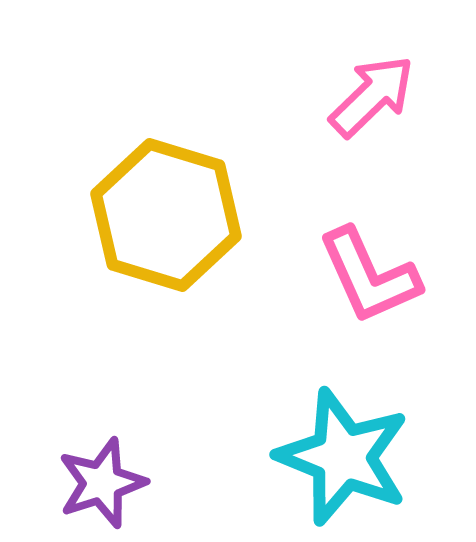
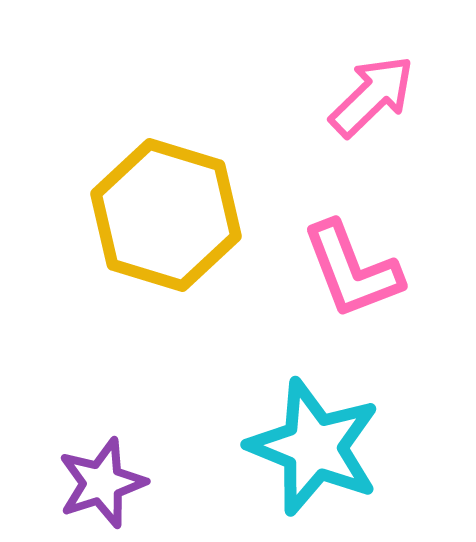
pink L-shape: moved 17 px left, 6 px up; rotated 3 degrees clockwise
cyan star: moved 29 px left, 10 px up
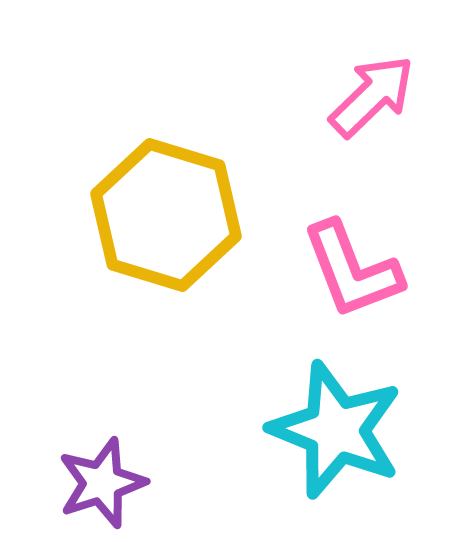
cyan star: moved 22 px right, 17 px up
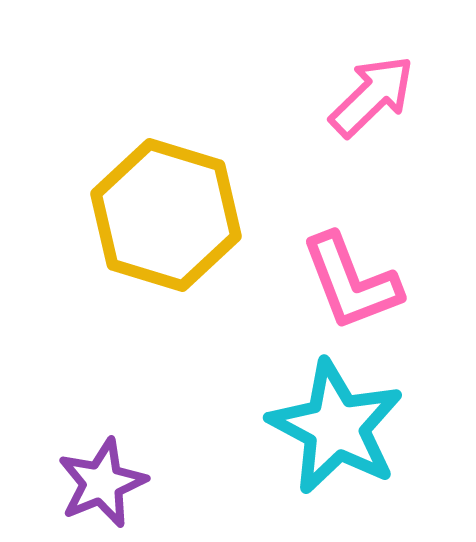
pink L-shape: moved 1 px left, 12 px down
cyan star: moved 3 px up; rotated 6 degrees clockwise
purple star: rotated 4 degrees counterclockwise
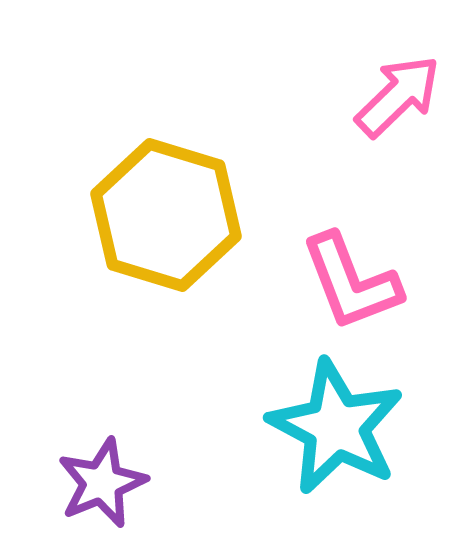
pink arrow: moved 26 px right
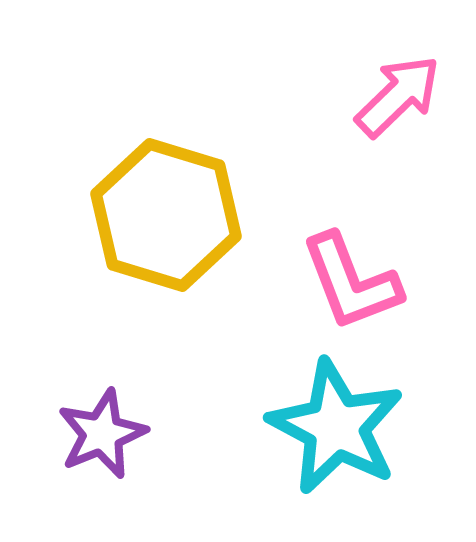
purple star: moved 49 px up
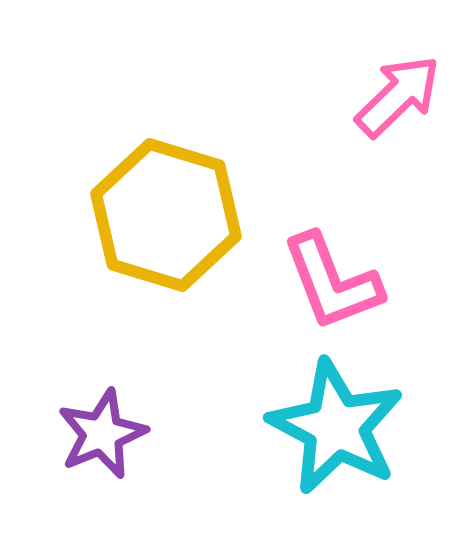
pink L-shape: moved 19 px left
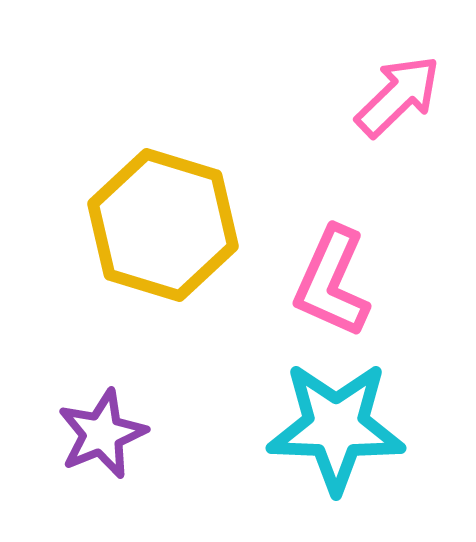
yellow hexagon: moved 3 px left, 10 px down
pink L-shape: rotated 45 degrees clockwise
cyan star: rotated 26 degrees counterclockwise
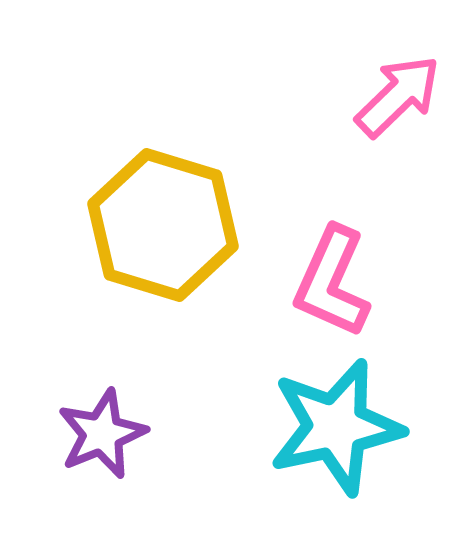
cyan star: rotated 14 degrees counterclockwise
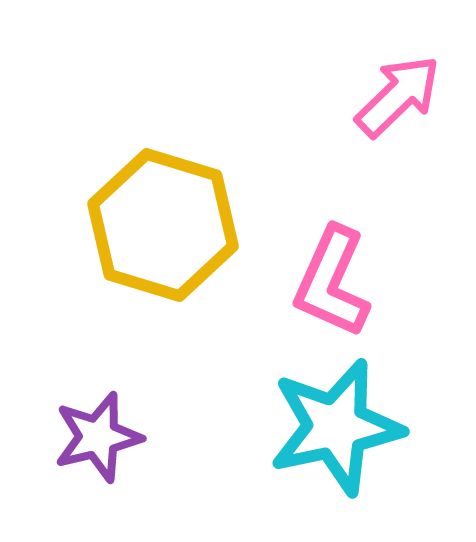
purple star: moved 4 px left, 3 px down; rotated 8 degrees clockwise
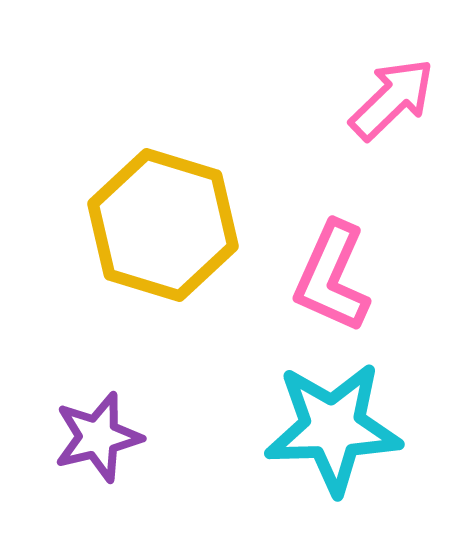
pink arrow: moved 6 px left, 3 px down
pink L-shape: moved 5 px up
cyan star: moved 3 px left, 1 px down; rotated 10 degrees clockwise
